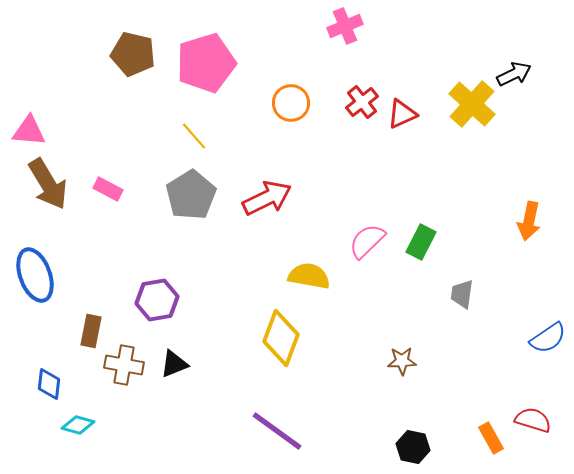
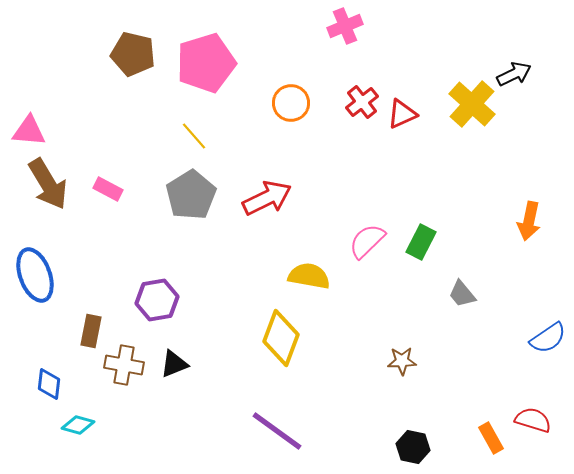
gray trapezoid: rotated 48 degrees counterclockwise
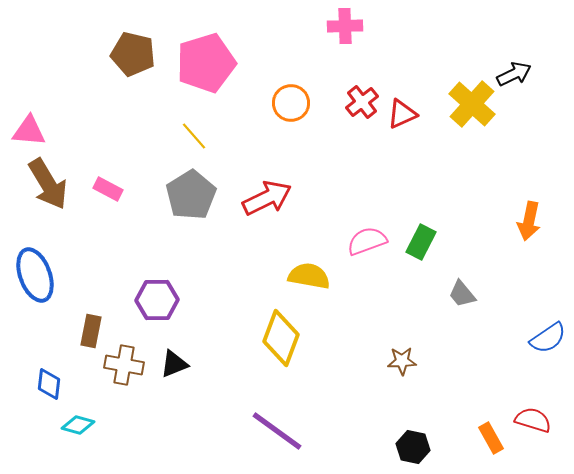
pink cross: rotated 20 degrees clockwise
pink semicircle: rotated 24 degrees clockwise
purple hexagon: rotated 9 degrees clockwise
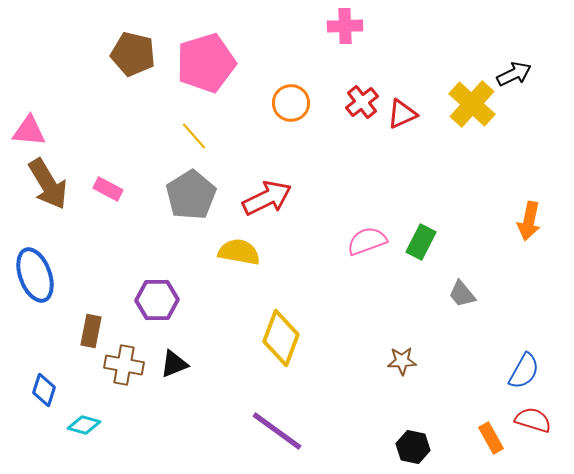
yellow semicircle: moved 70 px left, 24 px up
blue semicircle: moved 24 px left, 33 px down; rotated 27 degrees counterclockwise
blue diamond: moved 5 px left, 6 px down; rotated 12 degrees clockwise
cyan diamond: moved 6 px right
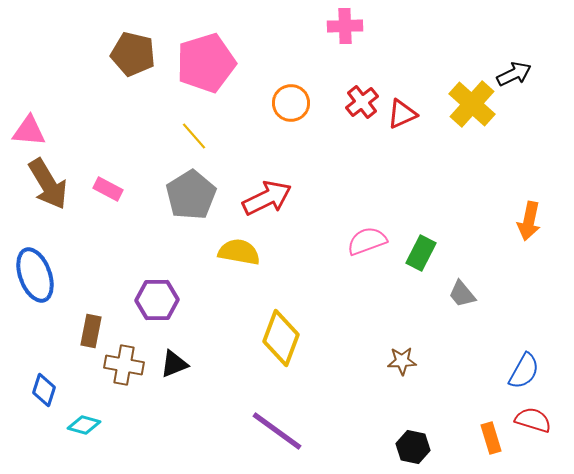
green rectangle: moved 11 px down
orange rectangle: rotated 12 degrees clockwise
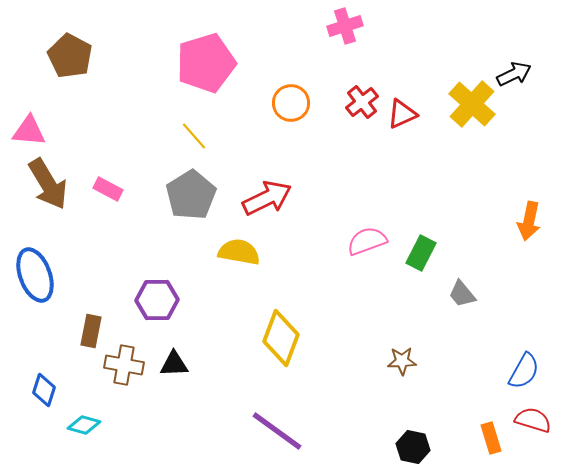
pink cross: rotated 16 degrees counterclockwise
brown pentagon: moved 63 px left, 2 px down; rotated 15 degrees clockwise
black triangle: rotated 20 degrees clockwise
